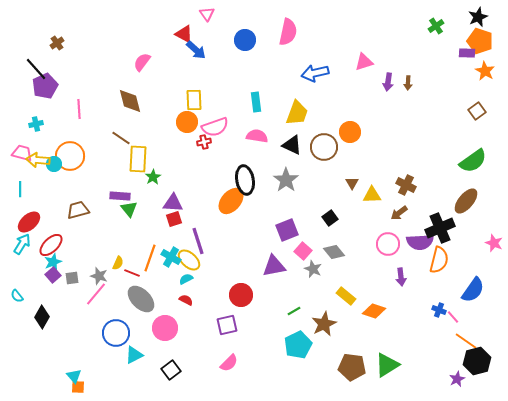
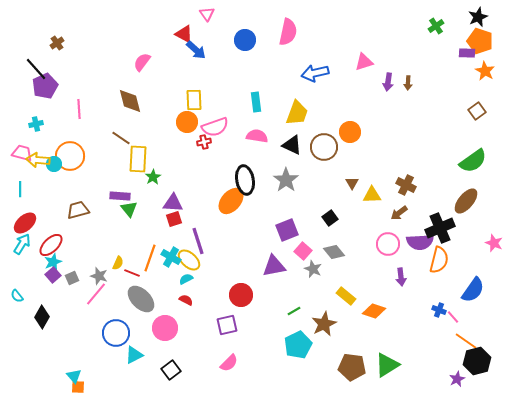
red ellipse at (29, 222): moved 4 px left, 1 px down
gray square at (72, 278): rotated 16 degrees counterclockwise
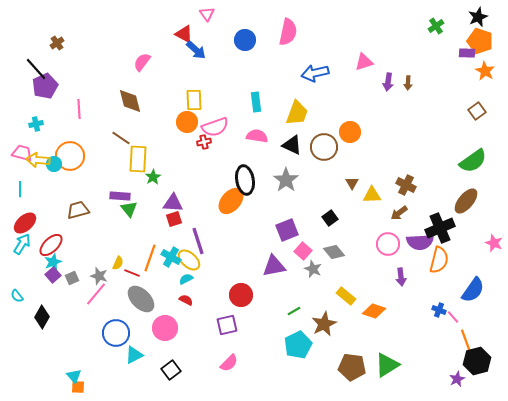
orange line at (466, 341): rotated 35 degrees clockwise
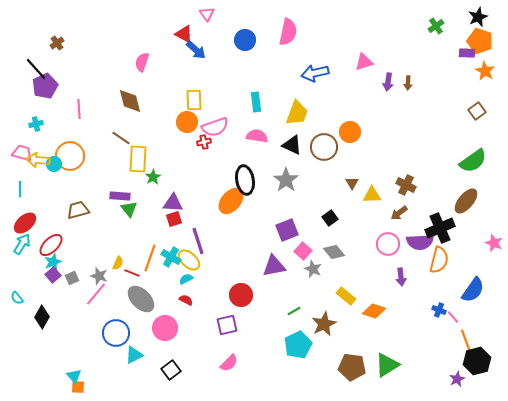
pink semicircle at (142, 62): rotated 18 degrees counterclockwise
cyan semicircle at (17, 296): moved 2 px down
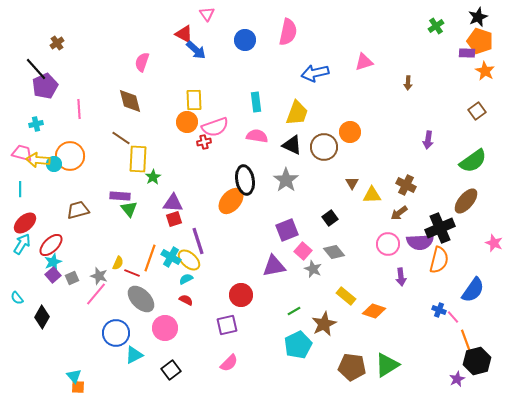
purple arrow at (388, 82): moved 40 px right, 58 px down
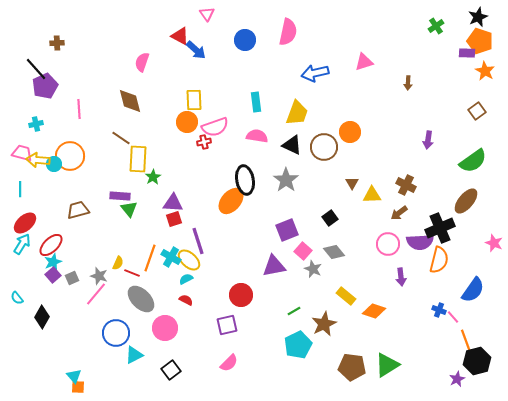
red triangle at (184, 34): moved 4 px left, 2 px down
brown cross at (57, 43): rotated 32 degrees clockwise
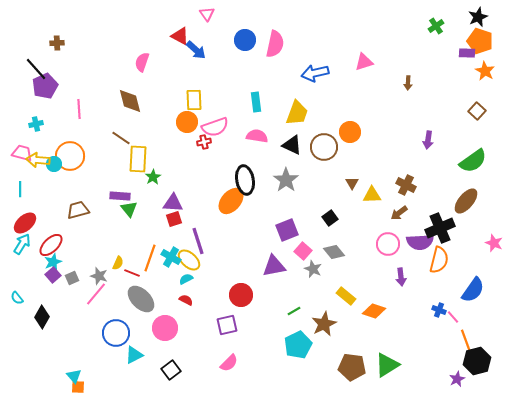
pink semicircle at (288, 32): moved 13 px left, 12 px down
brown square at (477, 111): rotated 12 degrees counterclockwise
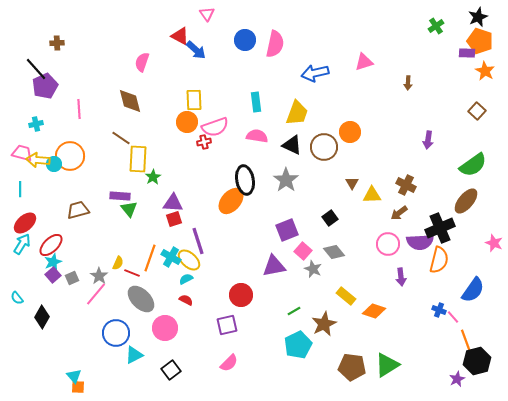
green semicircle at (473, 161): moved 4 px down
gray star at (99, 276): rotated 18 degrees clockwise
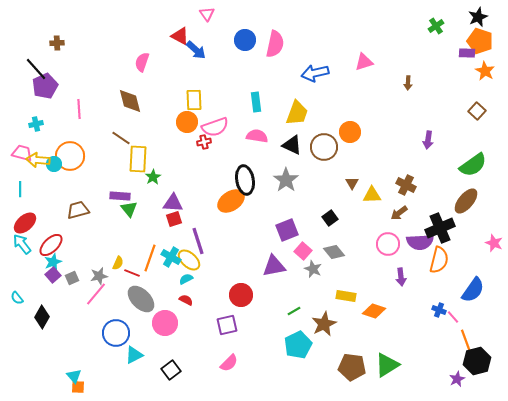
orange ellipse at (231, 201): rotated 16 degrees clockwise
cyan arrow at (22, 244): rotated 70 degrees counterclockwise
gray star at (99, 276): rotated 24 degrees clockwise
yellow rectangle at (346, 296): rotated 30 degrees counterclockwise
pink circle at (165, 328): moved 5 px up
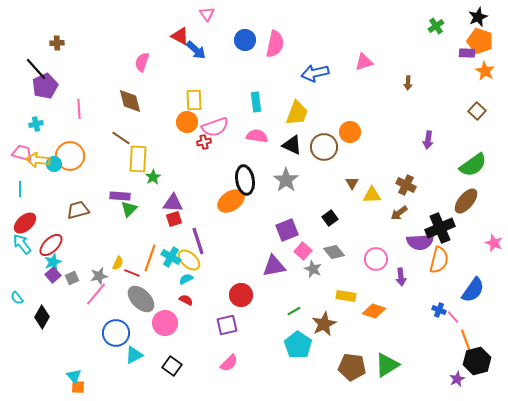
green triangle at (129, 209): rotated 24 degrees clockwise
pink circle at (388, 244): moved 12 px left, 15 px down
cyan pentagon at (298, 345): rotated 12 degrees counterclockwise
black square at (171, 370): moved 1 px right, 4 px up; rotated 18 degrees counterclockwise
